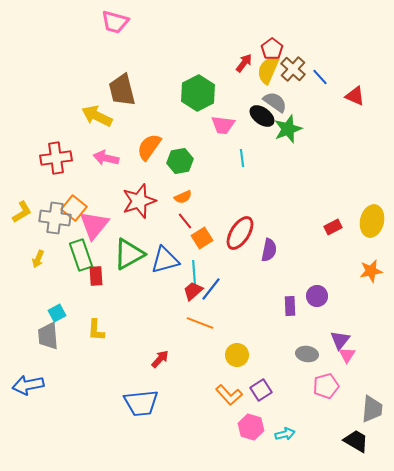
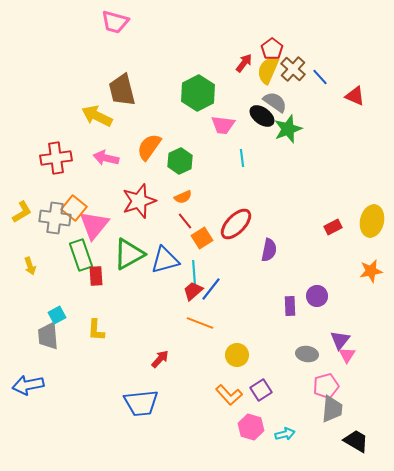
green hexagon at (180, 161): rotated 15 degrees counterclockwise
red ellipse at (240, 233): moved 4 px left, 9 px up; rotated 12 degrees clockwise
yellow arrow at (38, 259): moved 8 px left, 7 px down; rotated 42 degrees counterclockwise
cyan square at (57, 313): moved 2 px down
gray trapezoid at (372, 409): moved 40 px left
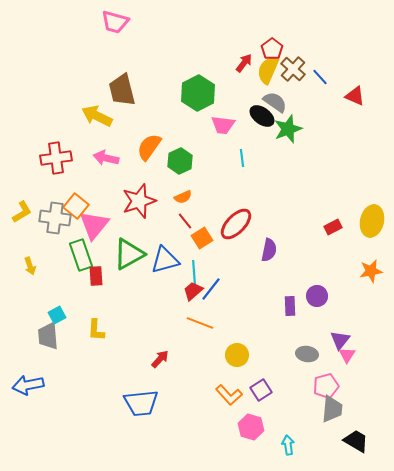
orange square at (74, 208): moved 2 px right, 2 px up
cyan arrow at (285, 434): moved 3 px right, 11 px down; rotated 84 degrees counterclockwise
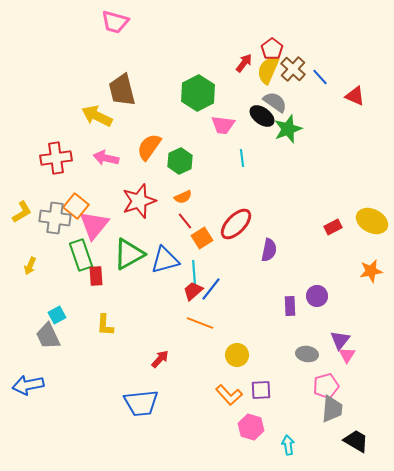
yellow ellipse at (372, 221): rotated 76 degrees counterclockwise
yellow arrow at (30, 266): rotated 42 degrees clockwise
yellow L-shape at (96, 330): moved 9 px right, 5 px up
gray trapezoid at (48, 336): rotated 20 degrees counterclockwise
purple square at (261, 390): rotated 30 degrees clockwise
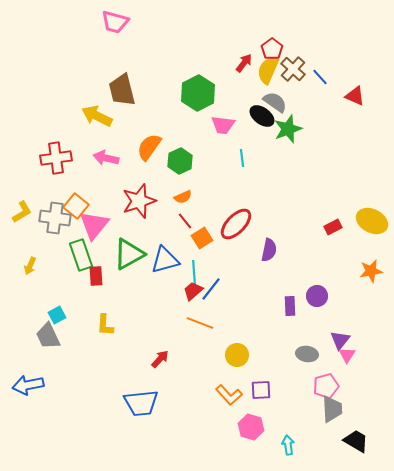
gray trapezoid at (332, 409): rotated 8 degrees counterclockwise
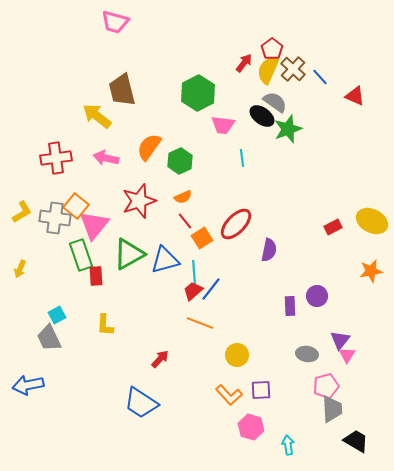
yellow arrow at (97, 116): rotated 12 degrees clockwise
yellow arrow at (30, 266): moved 10 px left, 3 px down
gray trapezoid at (48, 336): moved 1 px right, 2 px down
blue trapezoid at (141, 403): rotated 39 degrees clockwise
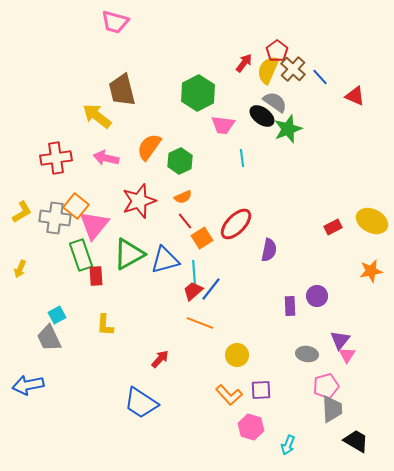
red pentagon at (272, 49): moved 5 px right, 2 px down
cyan arrow at (288, 445): rotated 150 degrees counterclockwise
